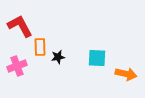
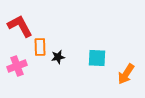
orange arrow: rotated 110 degrees clockwise
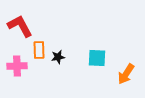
orange rectangle: moved 1 px left, 3 px down
pink cross: rotated 18 degrees clockwise
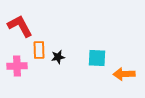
orange arrow: moved 2 px left; rotated 55 degrees clockwise
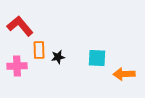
red L-shape: rotated 12 degrees counterclockwise
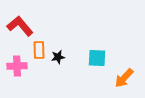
orange arrow: moved 4 px down; rotated 45 degrees counterclockwise
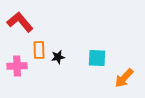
red L-shape: moved 4 px up
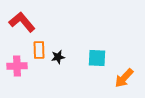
red L-shape: moved 2 px right
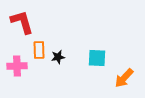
red L-shape: rotated 24 degrees clockwise
